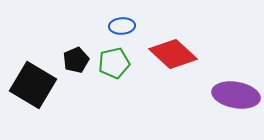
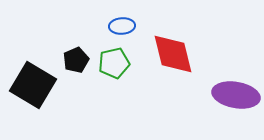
red diamond: rotated 33 degrees clockwise
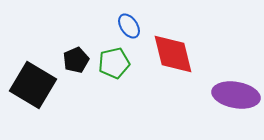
blue ellipse: moved 7 px right; rotated 60 degrees clockwise
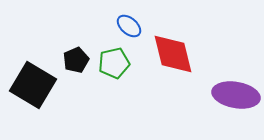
blue ellipse: rotated 15 degrees counterclockwise
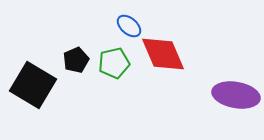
red diamond: moved 10 px left; rotated 9 degrees counterclockwise
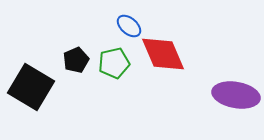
black square: moved 2 px left, 2 px down
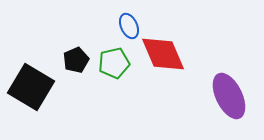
blue ellipse: rotated 25 degrees clockwise
purple ellipse: moved 7 px left, 1 px down; rotated 54 degrees clockwise
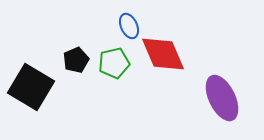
purple ellipse: moved 7 px left, 2 px down
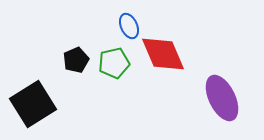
black square: moved 2 px right, 17 px down; rotated 27 degrees clockwise
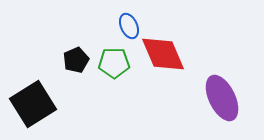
green pentagon: rotated 12 degrees clockwise
